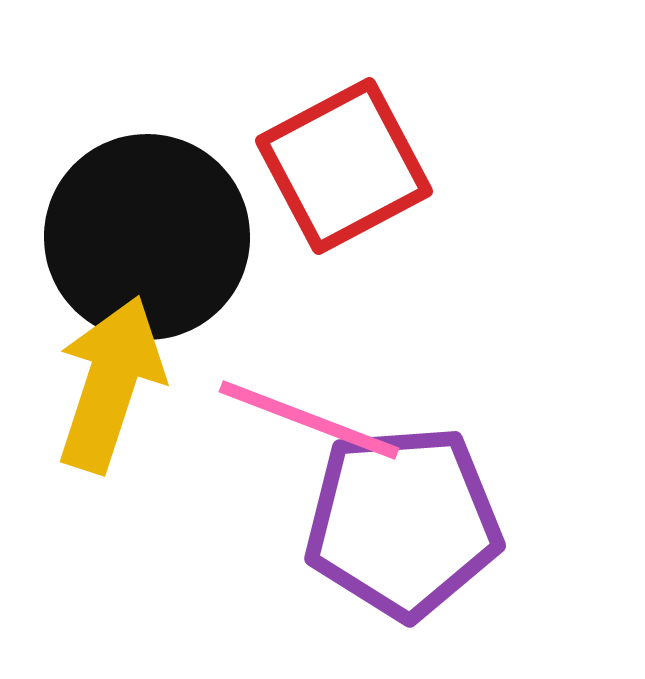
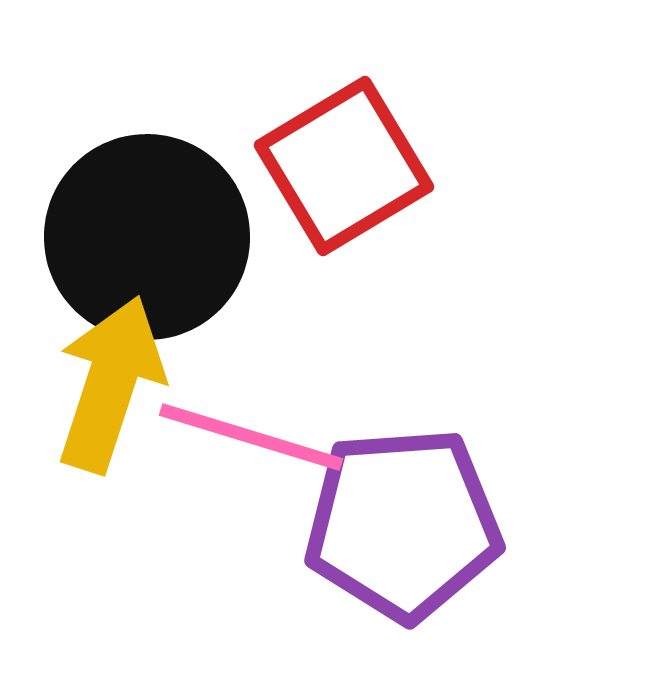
red square: rotated 3 degrees counterclockwise
pink line: moved 58 px left, 17 px down; rotated 4 degrees counterclockwise
purple pentagon: moved 2 px down
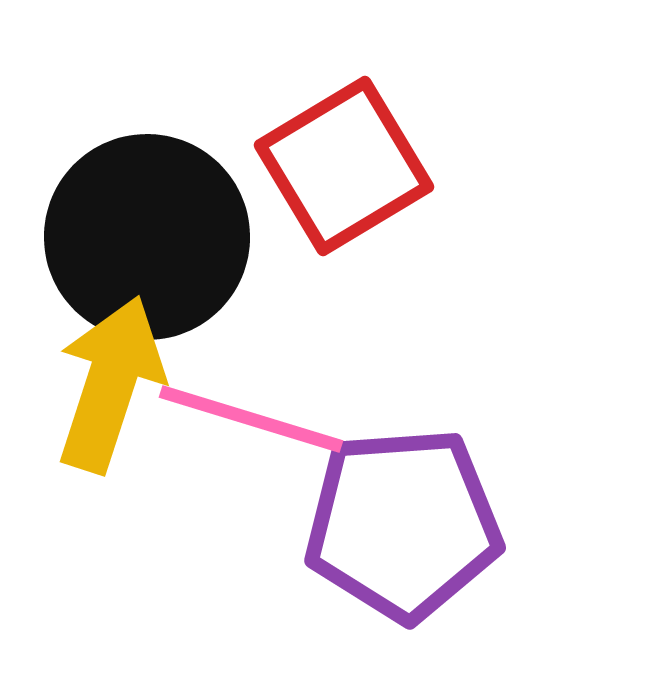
pink line: moved 18 px up
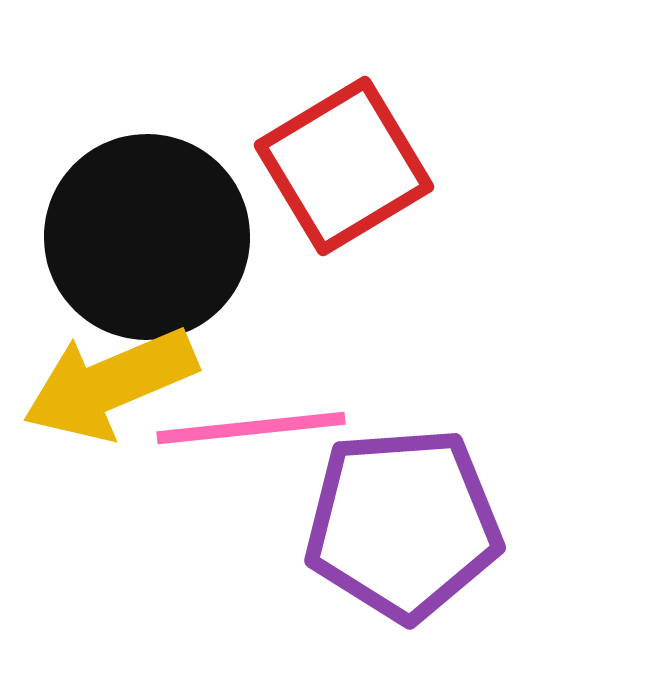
yellow arrow: rotated 131 degrees counterclockwise
pink line: moved 9 px down; rotated 23 degrees counterclockwise
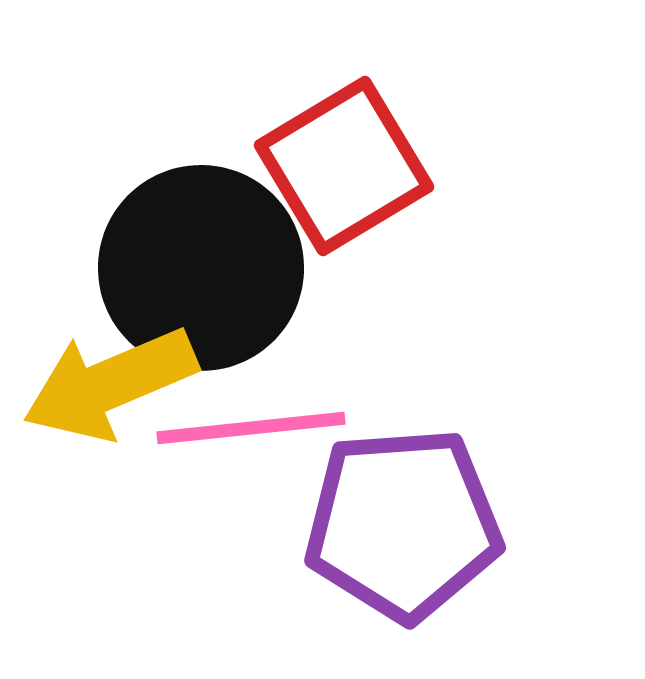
black circle: moved 54 px right, 31 px down
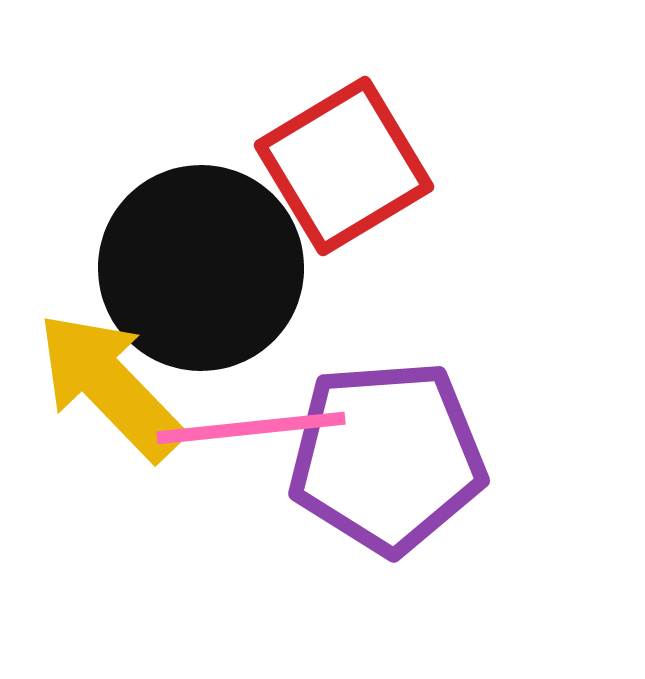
yellow arrow: moved 2 px down; rotated 69 degrees clockwise
purple pentagon: moved 16 px left, 67 px up
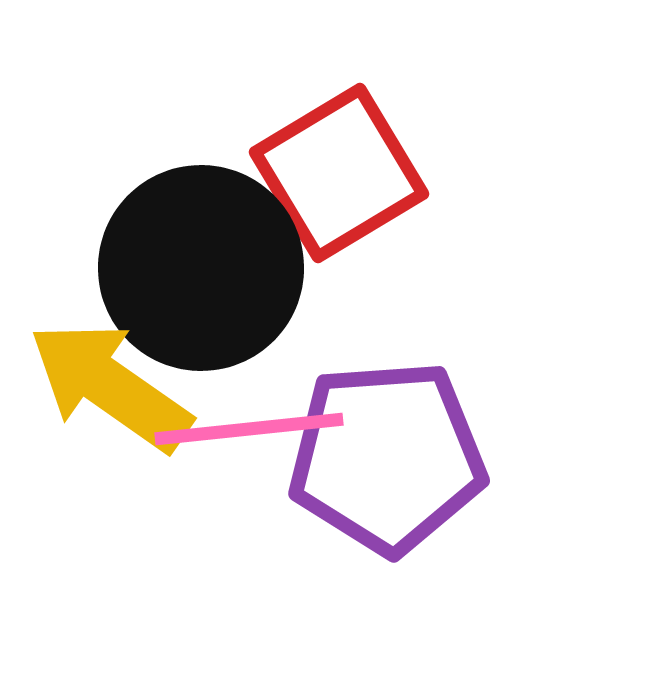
red square: moved 5 px left, 7 px down
yellow arrow: rotated 11 degrees counterclockwise
pink line: moved 2 px left, 1 px down
